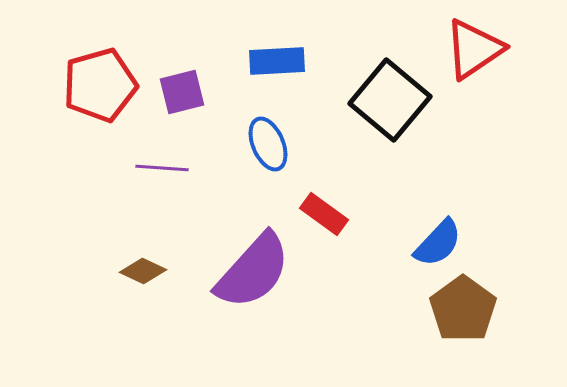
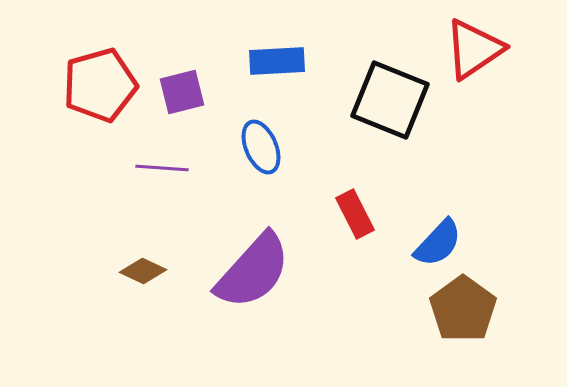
black square: rotated 18 degrees counterclockwise
blue ellipse: moved 7 px left, 3 px down
red rectangle: moved 31 px right; rotated 27 degrees clockwise
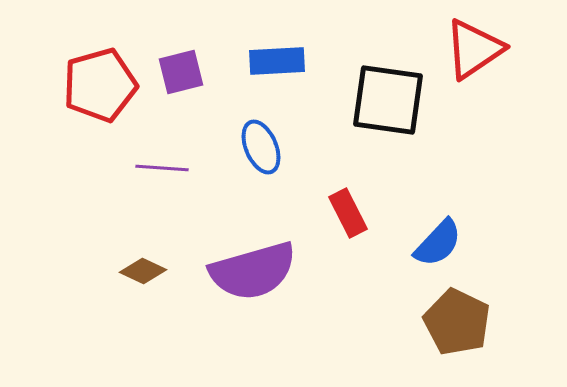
purple square: moved 1 px left, 20 px up
black square: moved 2 px left; rotated 14 degrees counterclockwise
red rectangle: moved 7 px left, 1 px up
purple semicircle: rotated 32 degrees clockwise
brown pentagon: moved 6 px left, 13 px down; rotated 10 degrees counterclockwise
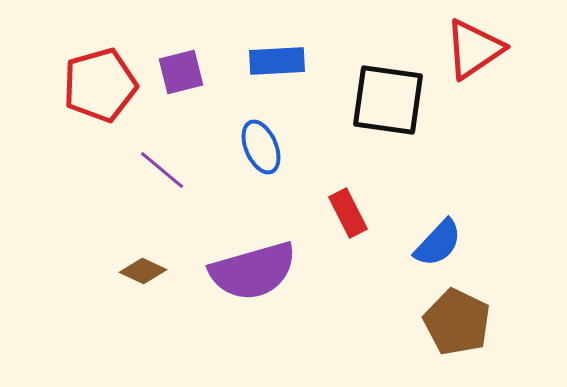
purple line: moved 2 px down; rotated 36 degrees clockwise
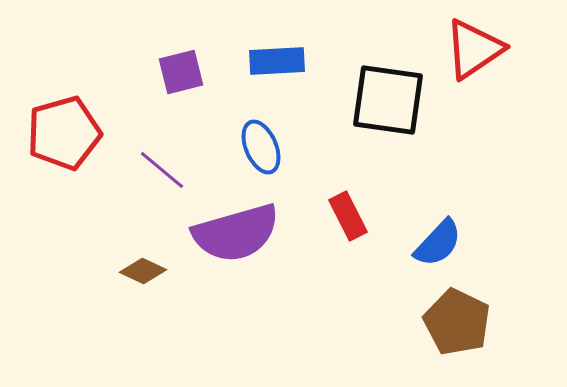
red pentagon: moved 36 px left, 48 px down
red rectangle: moved 3 px down
purple semicircle: moved 17 px left, 38 px up
